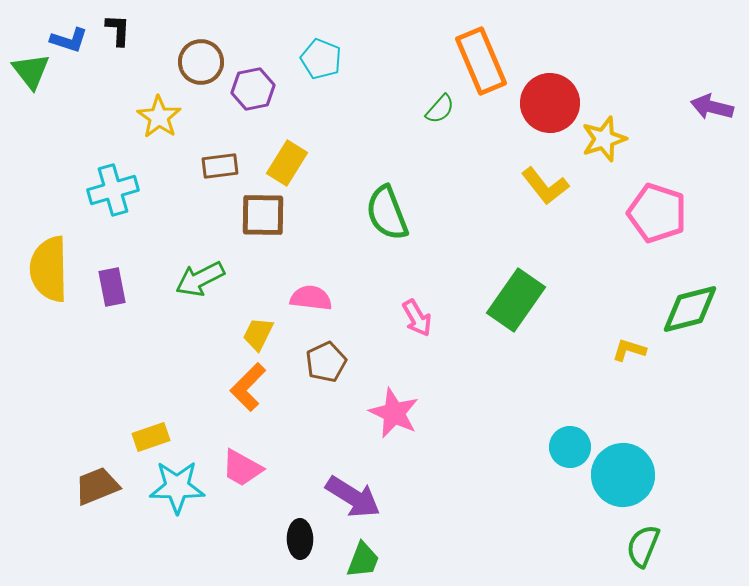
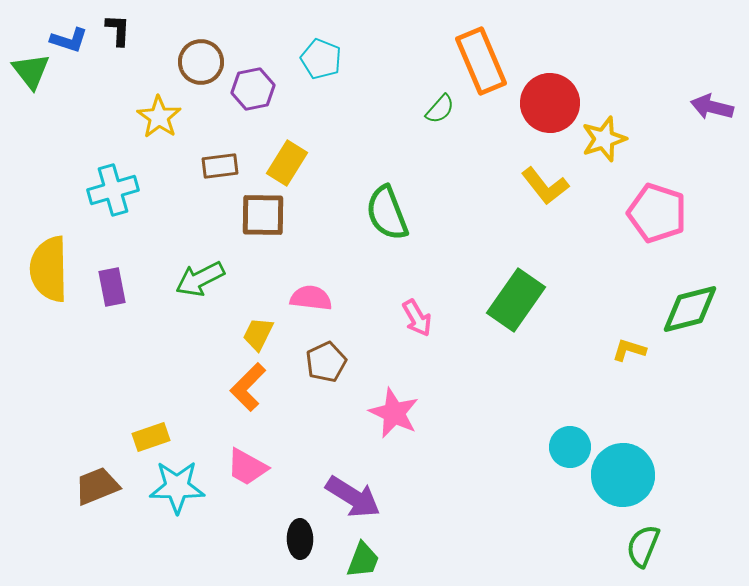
pink trapezoid at (242, 468): moved 5 px right, 1 px up
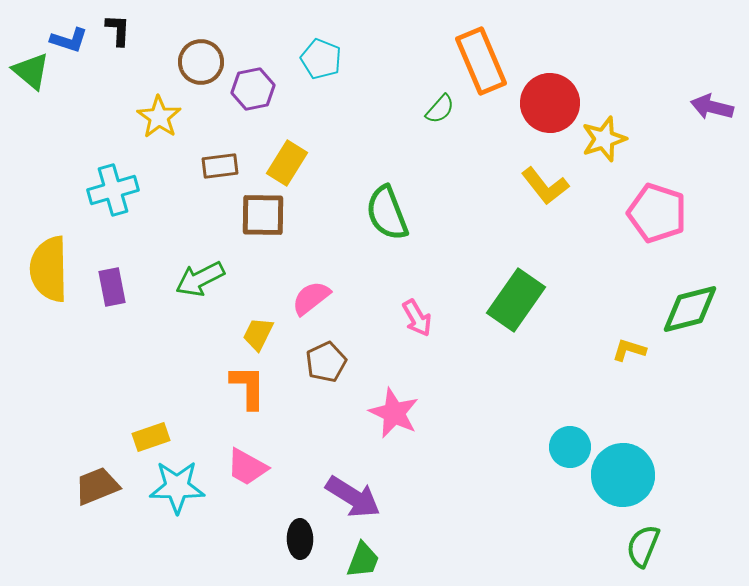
green triangle at (31, 71): rotated 12 degrees counterclockwise
pink semicircle at (311, 298): rotated 45 degrees counterclockwise
orange L-shape at (248, 387): rotated 135 degrees clockwise
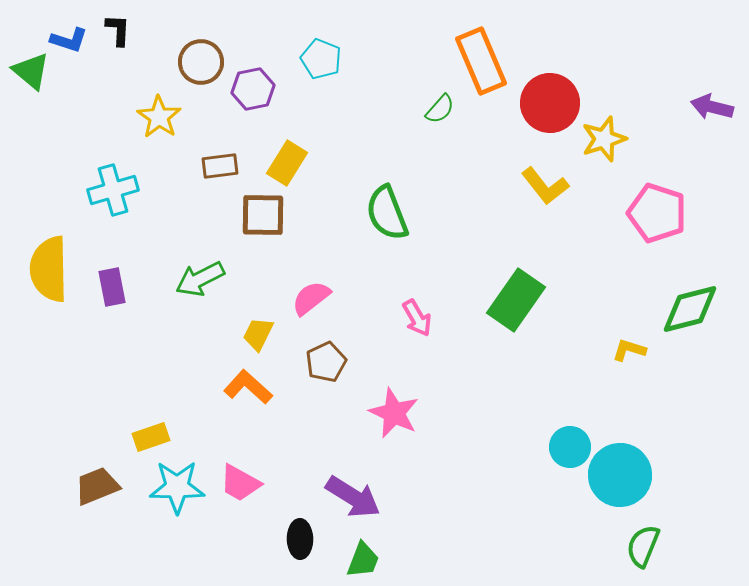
orange L-shape at (248, 387): rotated 48 degrees counterclockwise
pink trapezoid at (247, 467): moved 7 px left, 16 px down
cyan circle at (623, 475): moved 3 px left
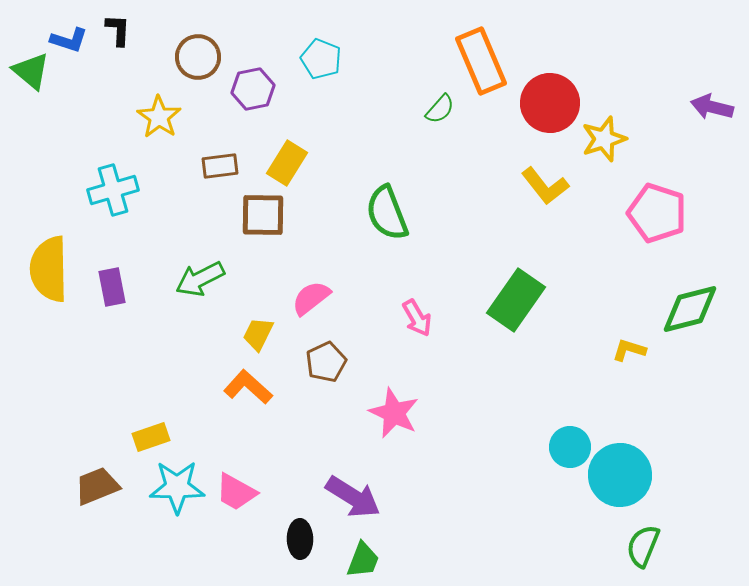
brown circle at (201, 62): moved 3 px left, 5 px up
pink trapezoid at (240, 483): moved 4 px left, 9 px down
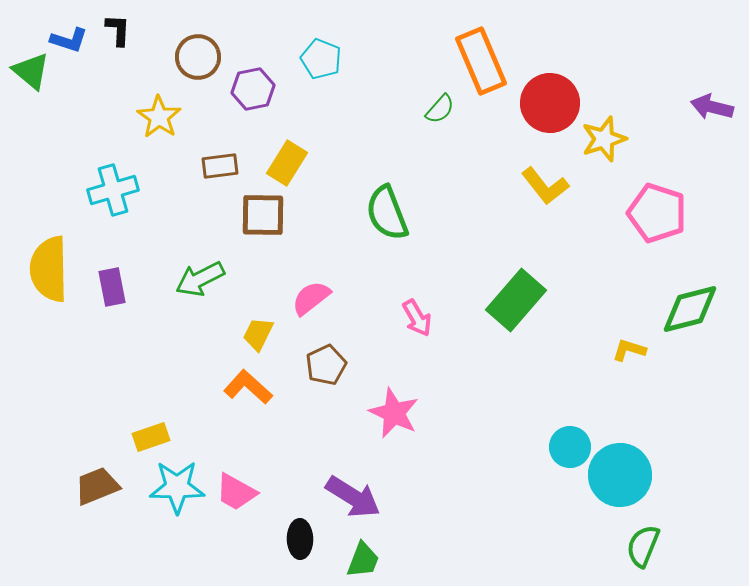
green rectangle at (516, 300): rotated 6 degrees clockwise
brown pentagon at (326, 362): moved 3 px down
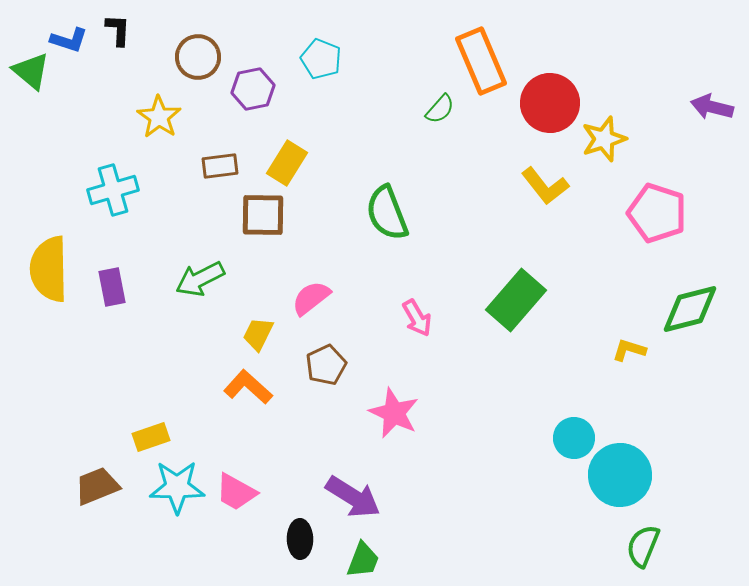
cyan circle at (570, 447): moved 4 px right, 9 px up
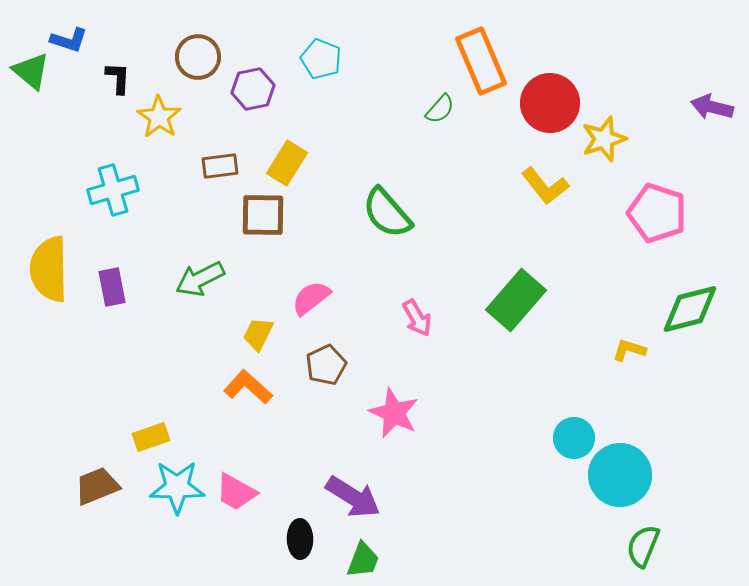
black L-shape at (118, 30): moved 48 px down
green semicircle at (387, 213): rotated 20 degrees counterclockwise
